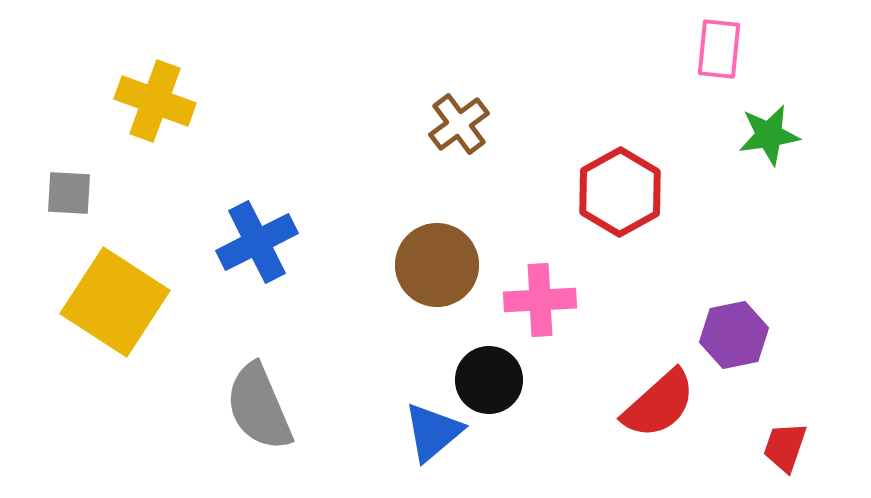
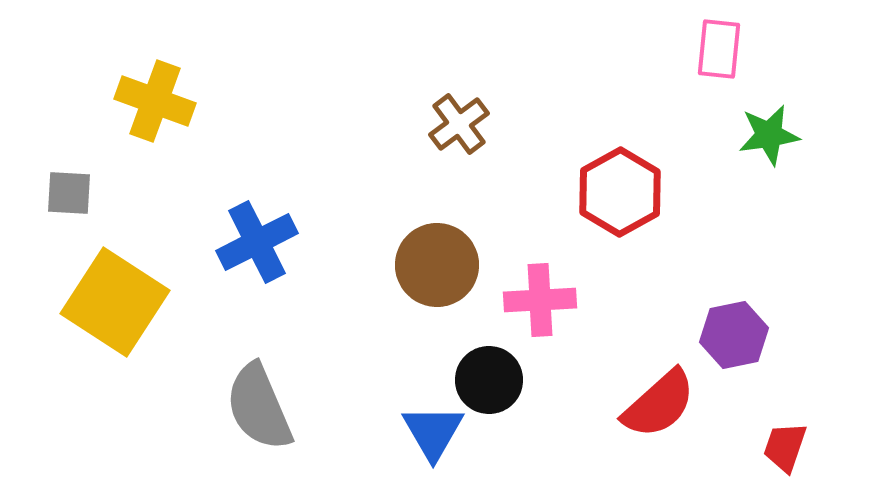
blue triangle: rotated 20 degrees counterclockwise
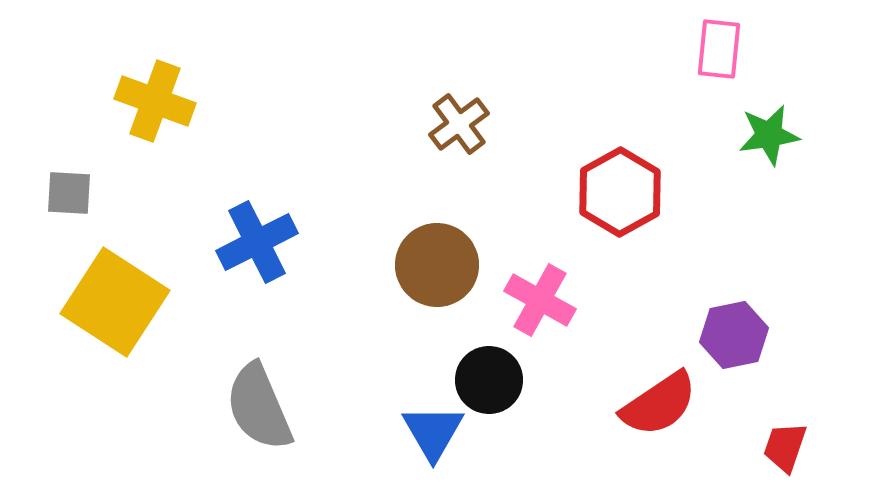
pink cross: rotated 32 degrees clockwise
red semicircle: rotated 8 degrees clockwise
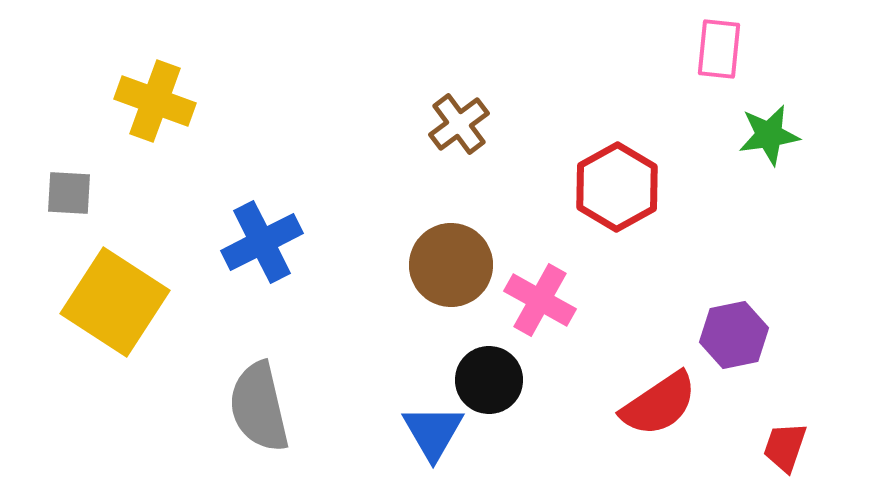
red hexagon: moved 3 px left, 5 px up
blue cross: moved 5 px right
brown circle: moved 14 px right
gray semicircle: rotated 10 degrees clockwise
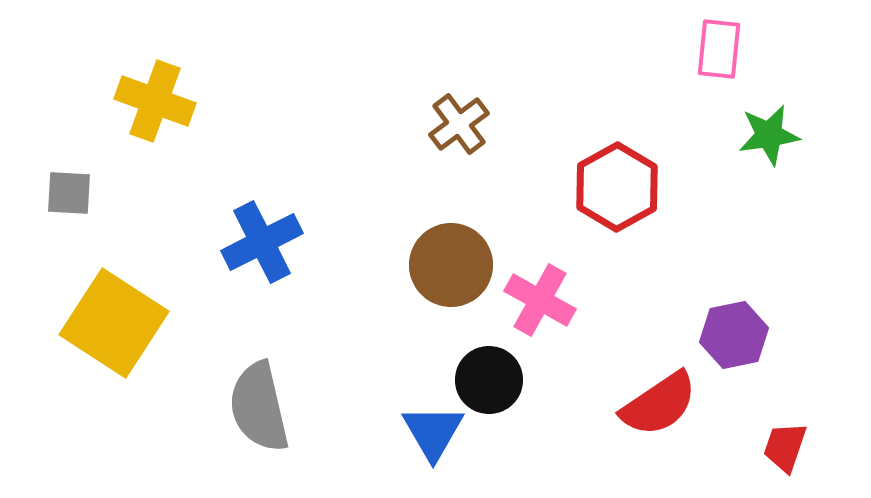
yellow square: moved 1 px left, 21 px down
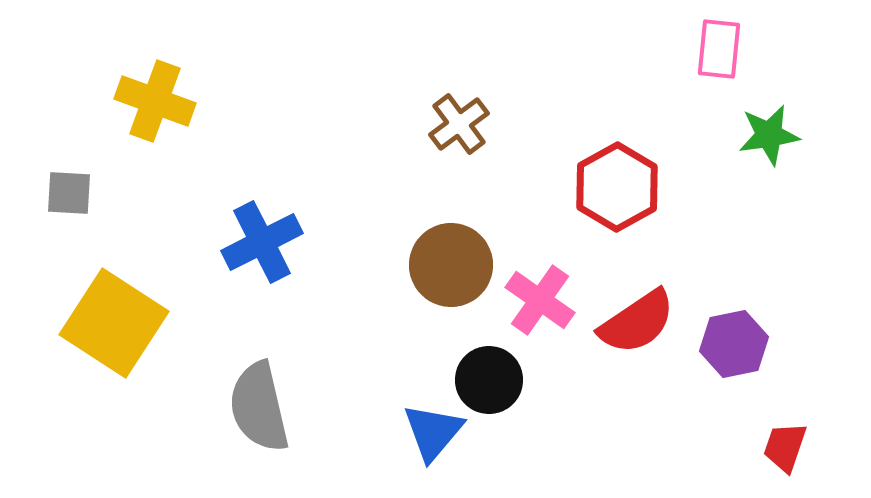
pink cross: rotated 6 degrees clockwise
purple hexagon: moved 9 px down
red semicircle: moved 22 px left, 82 px up
blue triangle: rotated 10 degrees clockwise
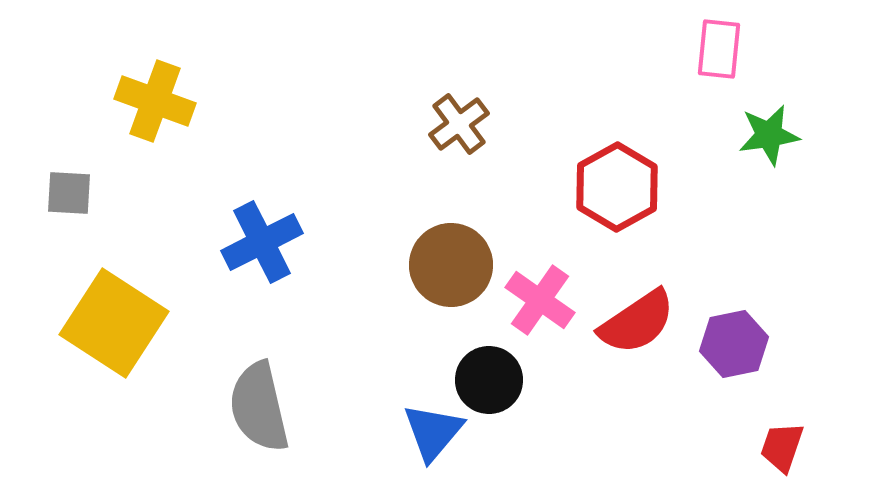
red trapezoid: moved 3 px left
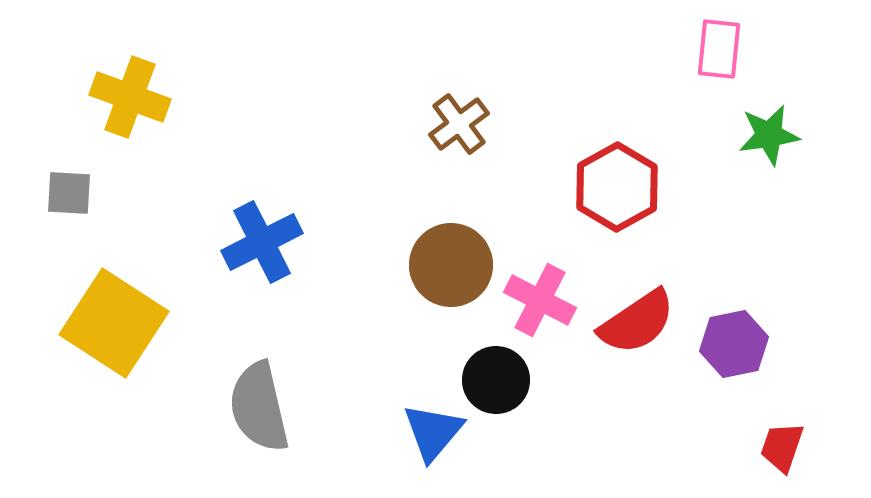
yellow cross: moved 25 px left, 4 px up
pink cross: rotated 8 degrees counterclockwise
black circle: moved 7 px right
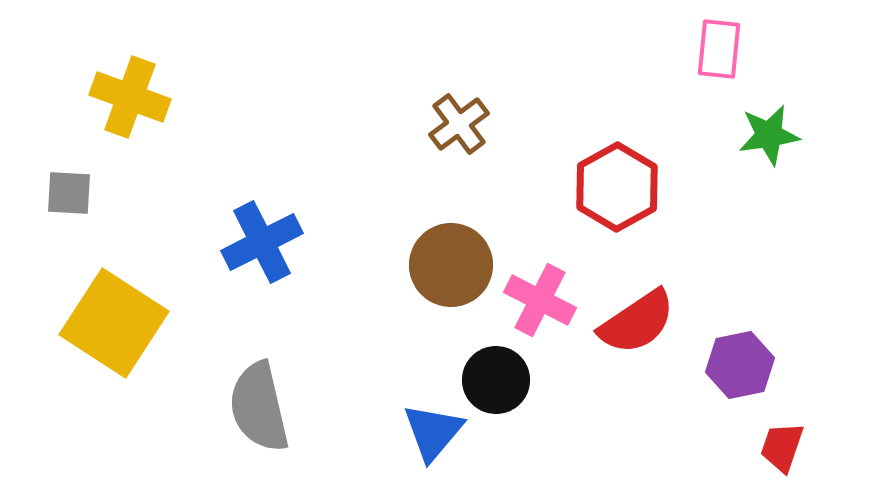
purple hexagon: moved 6 px right, 21 px down
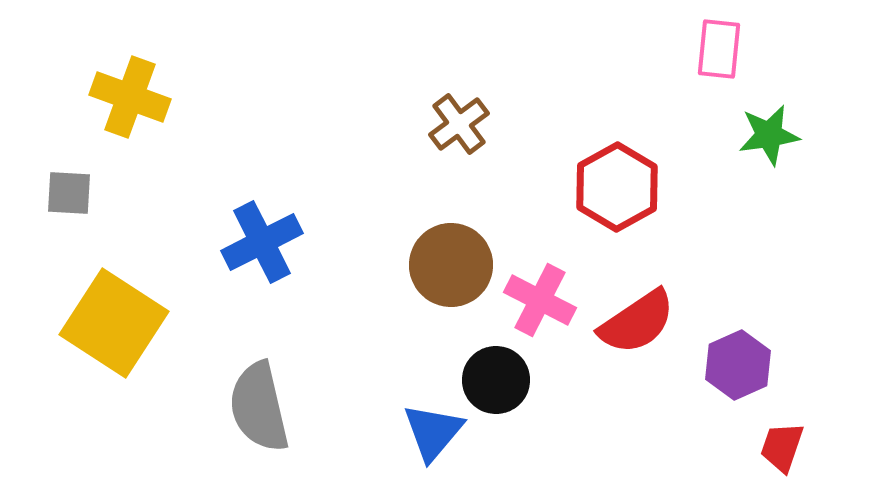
purple hexagon: moved 2 px left; rotated 12 degrees counterclockwise
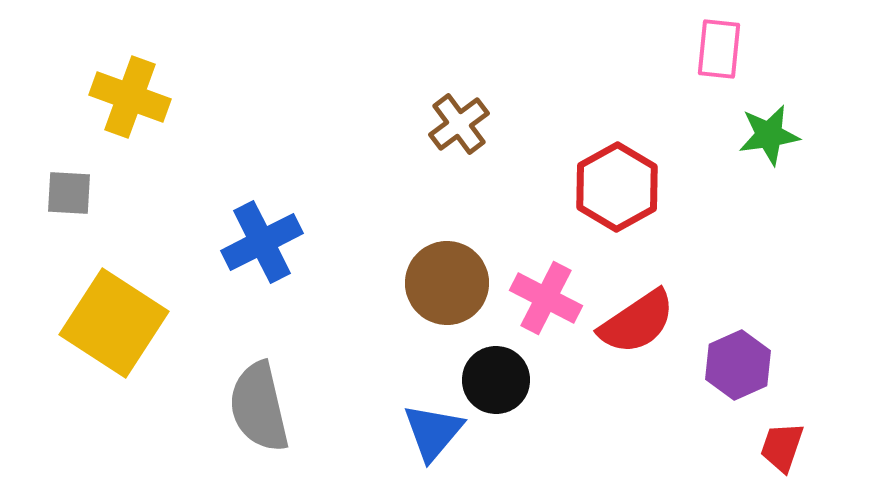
brown circle: moved 4 px left, 18 px down
pink cross: moved 6 px right, 2 px up
